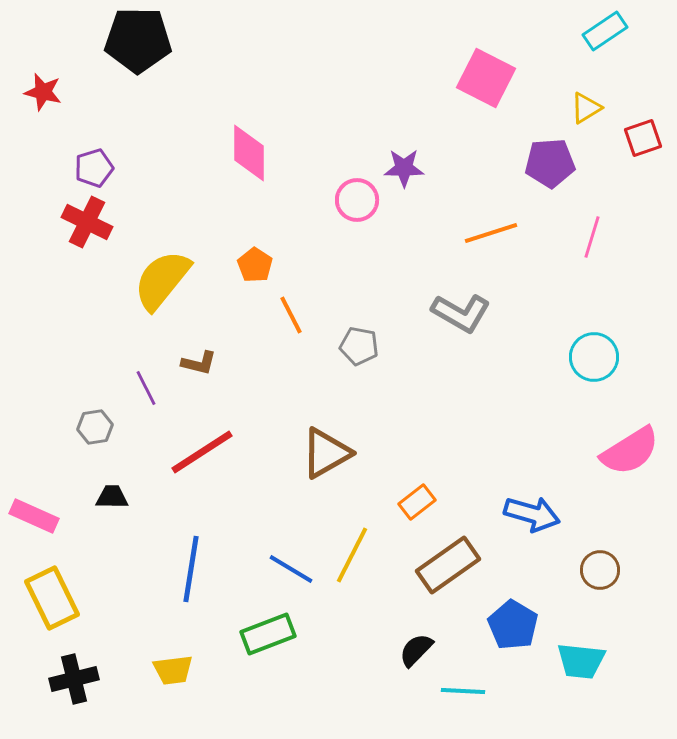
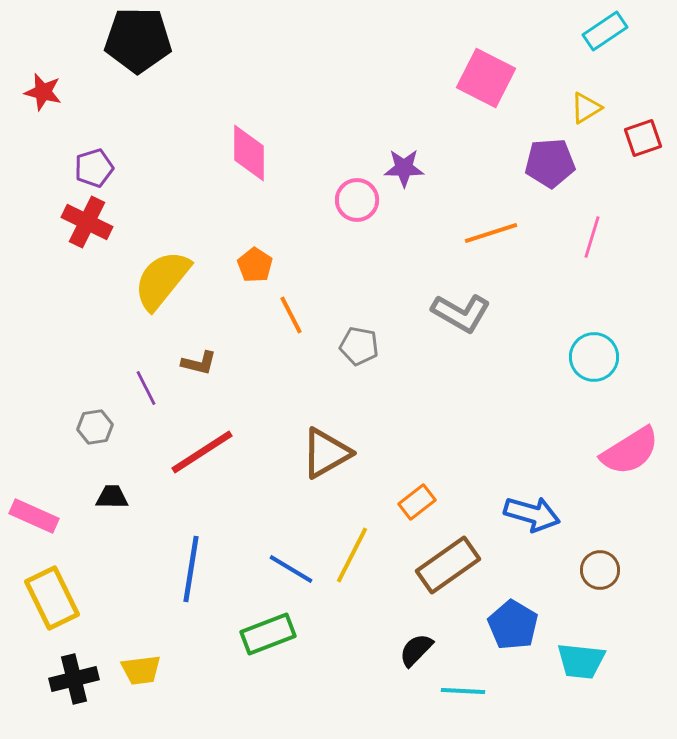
yellow trapezoid at (173, 670): moved 32 px left
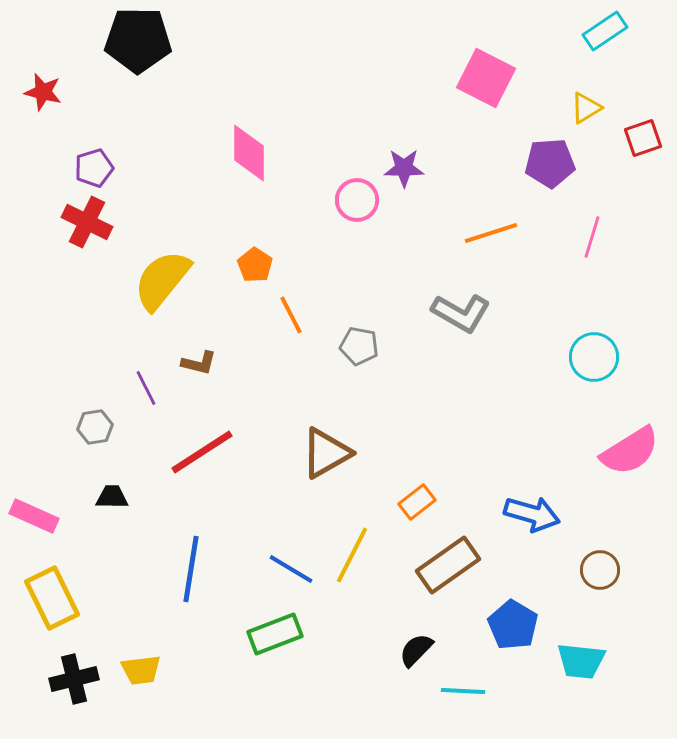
green rectangle at (268, 634): moved 7 px right
